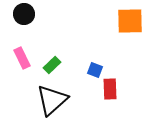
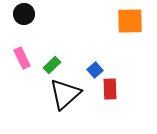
blue square: rotated 28 degrees clockwise
black triangle: moved 13 px right, 6 px up
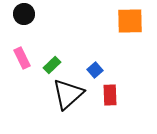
red rectangle: moved 6 px down
black triangle: moved 3 px right
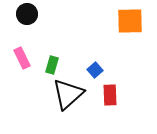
black circle: moved 3 px right
green rectangle: rotated 30 degrees counterclockwise
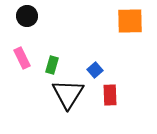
black circle: moved 2 px down
black triangle: rotated 16 degrees counterclockwise
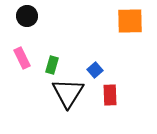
black triangle: moved 1 px up
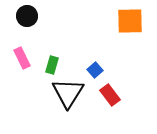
red rectangle: rotated 35 degrees counterclockwise
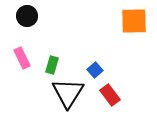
orange square: moved 4 px right
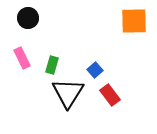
black circle: moved 1 px right, 2 px down
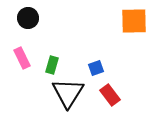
blue square: moved 1 px right, 2 px up; rotated 21 degrees clockwise
